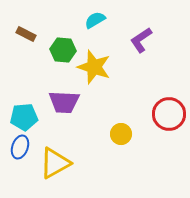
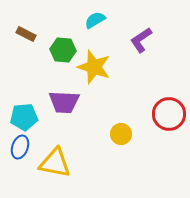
yellow triangle: rotated 40 degrees clockwise
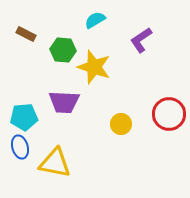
yellow circle: moved 10 px up
blue ellipse: rotated 35 degrees counterclockwise
